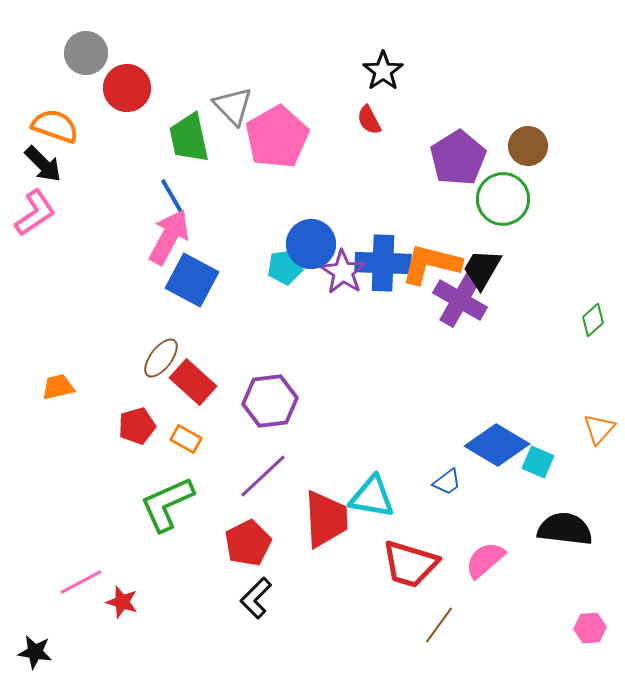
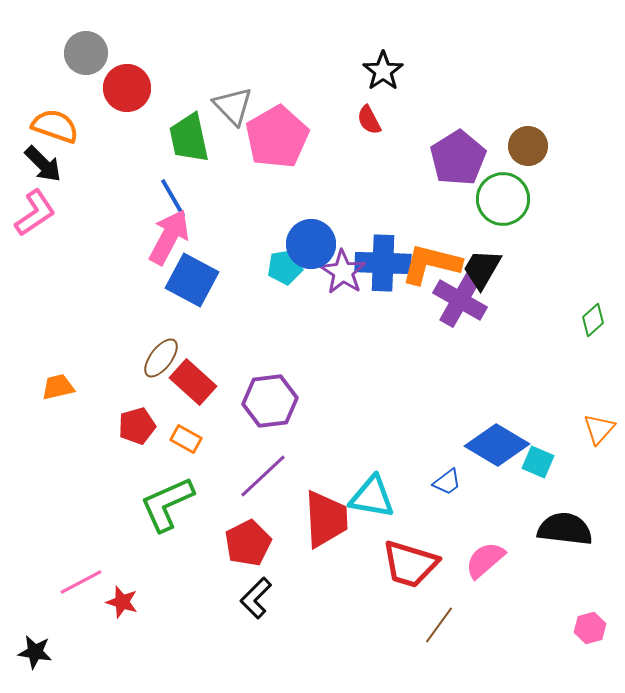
pink hexagon at (590, 628): rotated 12 degrees counterclockwise
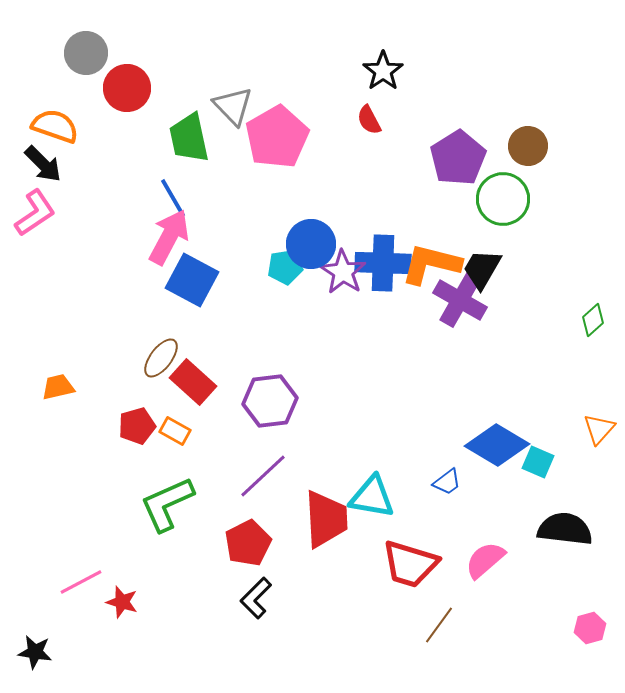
orange rectangle at (186, 439): moved 11 px left, 8 px up
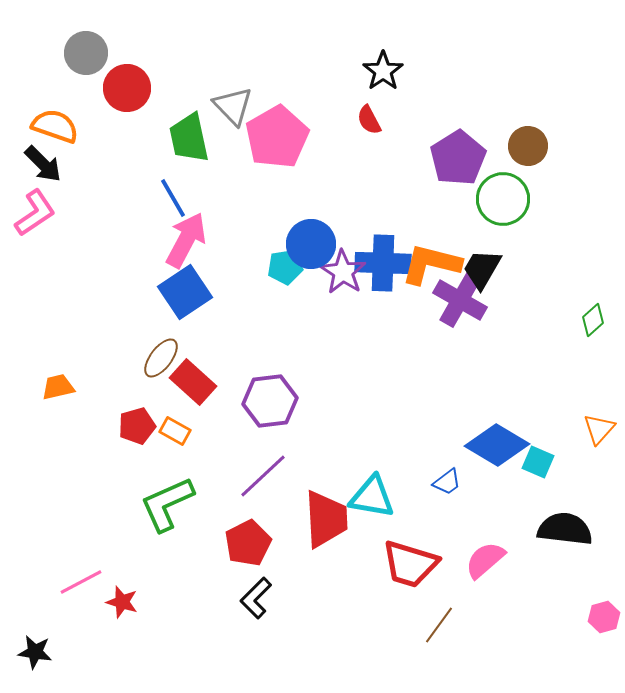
pink arrow at (169, 237): moved 17 px right, 3 px down
blue square at (192, 280): moved 7 px left, 12 px down; rotated 28 degrees clockwise
pink hexagon at (590, 628): moved 14 px right, 11 px up
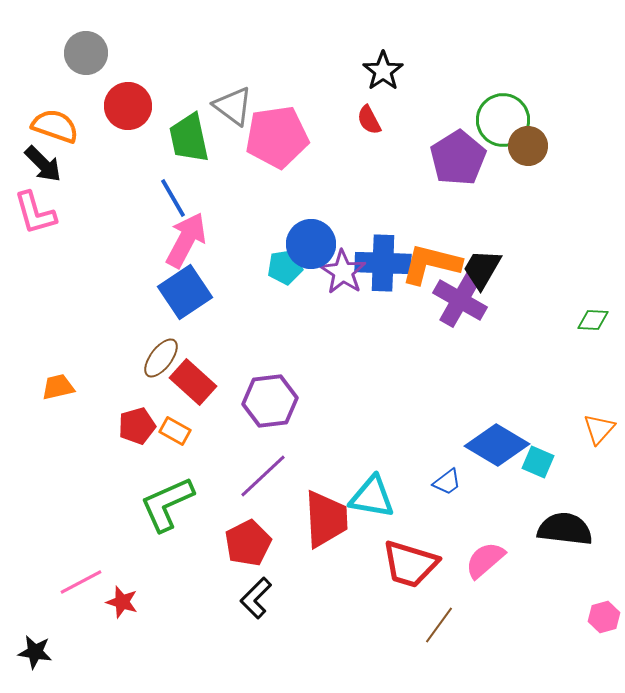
red circle at (127, 88): moved 1 px right, 18 px down
gray triangle at (233, 106): rotated 9 degrees counterclockwise
pink pentagon at (277, 137): rotated 22 degrees clockwise
green circle at (503, 199): moved 79 px up
pink L-shape at (35, 213): rotated 108 degrees clockwise
green diamond at (593, 320): rotated 44 degrees clockwise
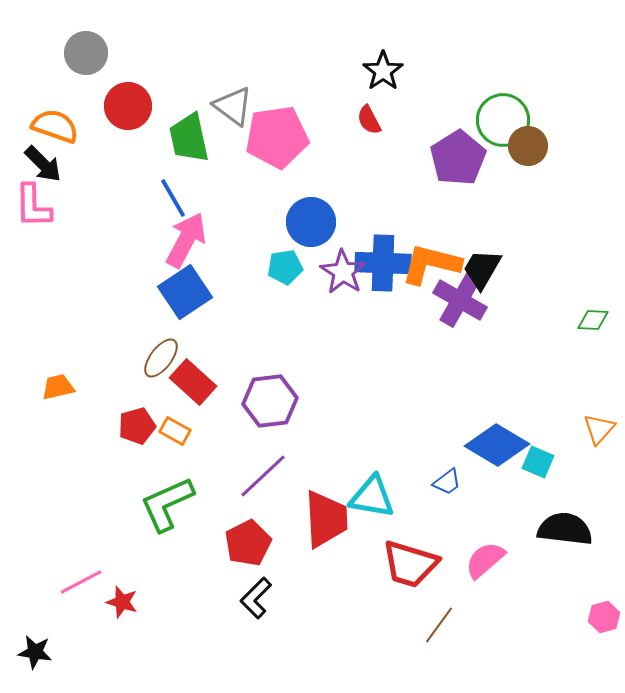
pink L-shape at (35, 213): moved 2 px left, 7 px up; rotated 15 degrees clockwise
blue circle at (311, 244): moved 22 px up
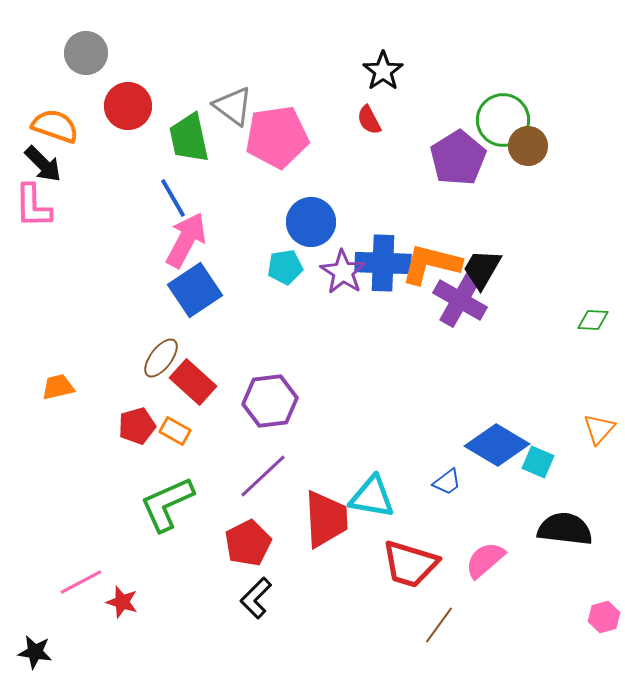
blue square at (185, 292): moved 10 px right, 2 px up
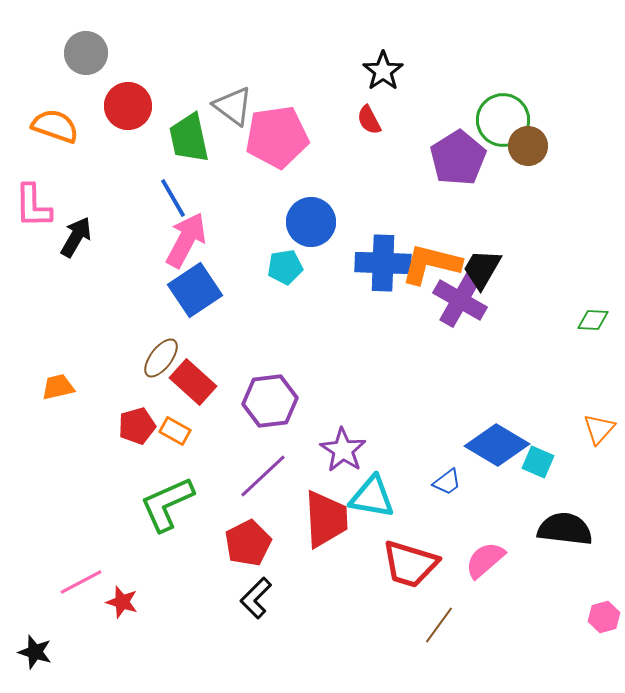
black arrow at (43, 164): moved 33 px right, 73 px down; rotated 105 degrees counterclockwise
purple star at (343, 272): moved 178 px down
black star at (35, 652): rotated 8 degrees clockwise
